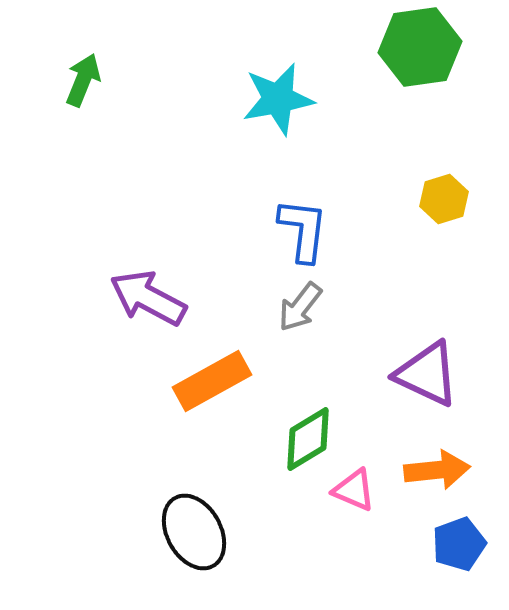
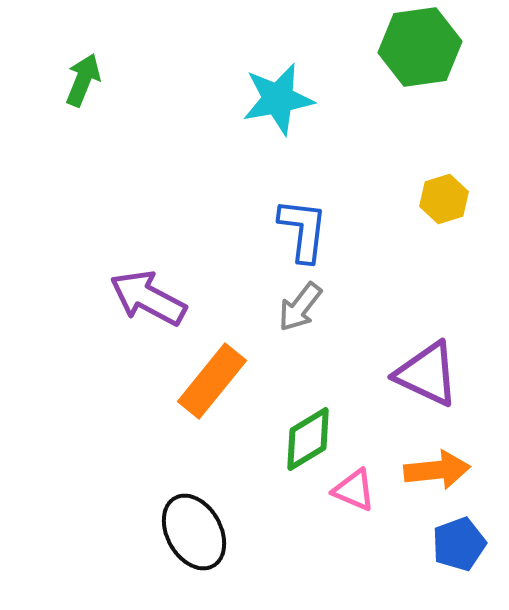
orange rectangle: rotated 22 degrees counterclockwise
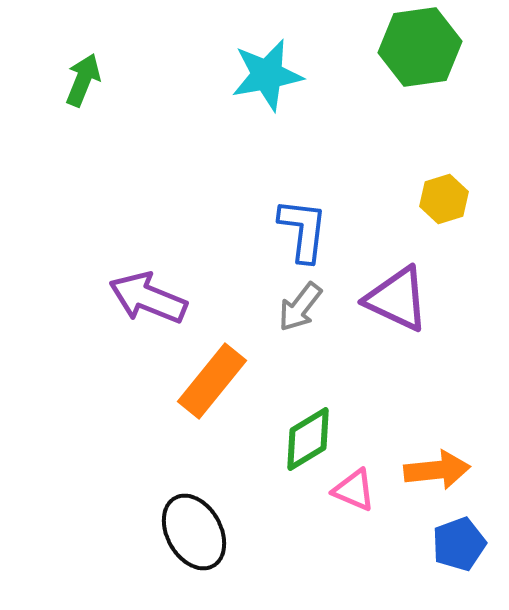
cyan star: moved 11 px left, 24 px up
purple arrow: rotated 6 degrees counterclockwise
purple triangle: moved 30 px left, 75 px up
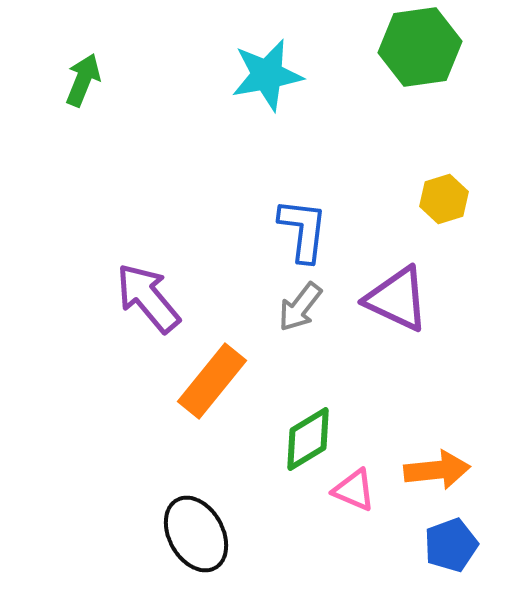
purple arrow: rotated 28 degrees clockwise
black ellipse: moved 2 px right, 2 px down
blue pentagon: moved 8 px left, 1 px down
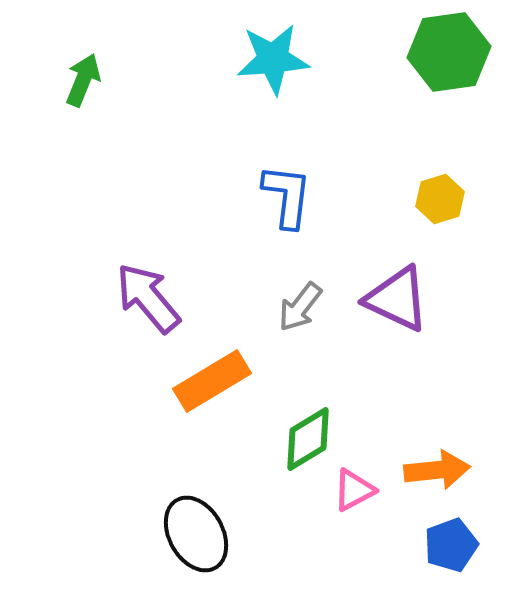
green hexagon: moved 29 px right, 5 px down
cyan star: moved 6 px right, 16 px up; rotated 6 degrees clockwise
yellow hexagon: moved 4 px left
blue L-shape: moved 16 px left, 34 px up
orange rectangle: rotated 20 degrees clockwise
pink triangle: rotated 51 degrees counterclockwise
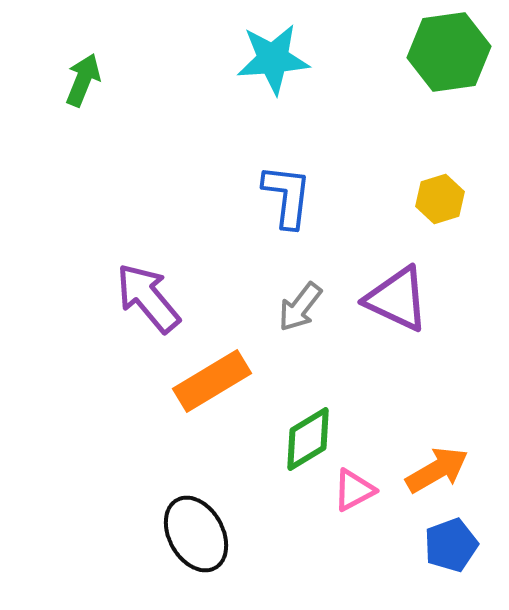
orange arrow: rotated 24 degrees counterclockwise
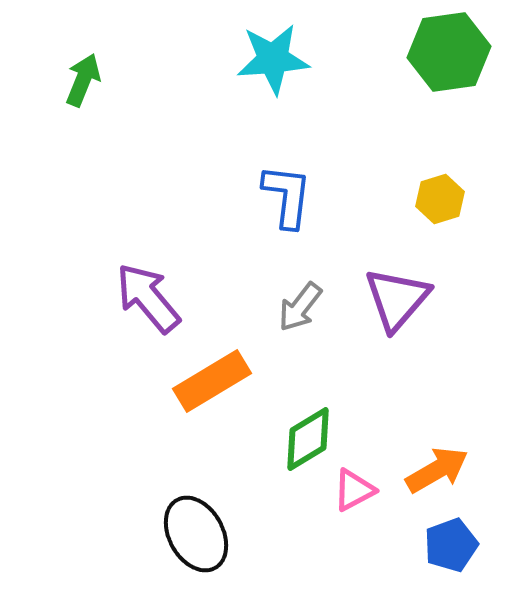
purple triangle: rotated 46 degrees clockwise
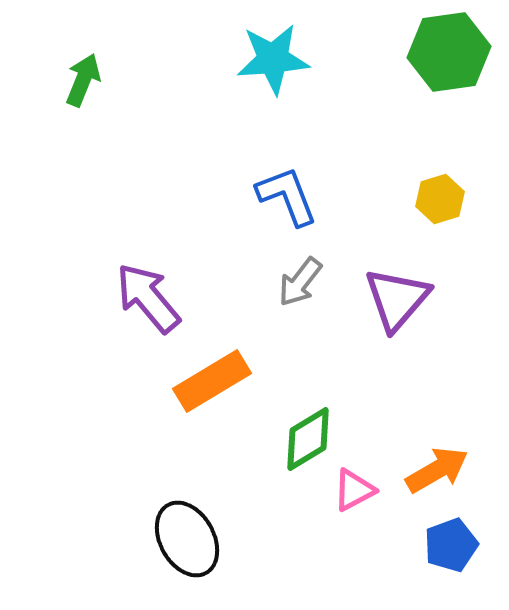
blue L-shape: rotated 28 degrees counterclockwise
gray arrow: moved 25 px up
black ellipse: moved 9 px left, 5 px down
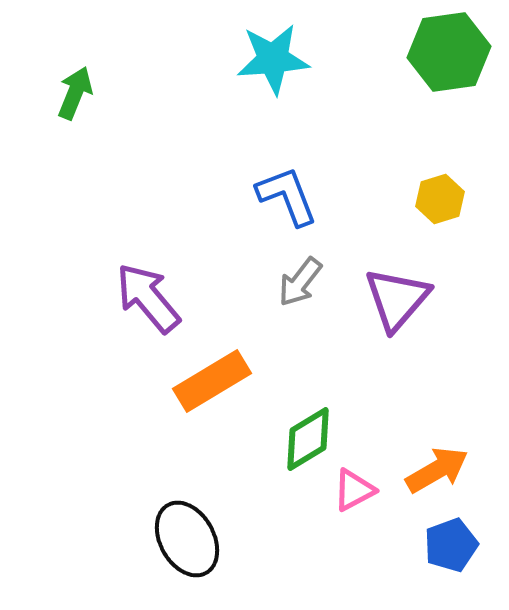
green arrow: moved 8 px left, 13 px down
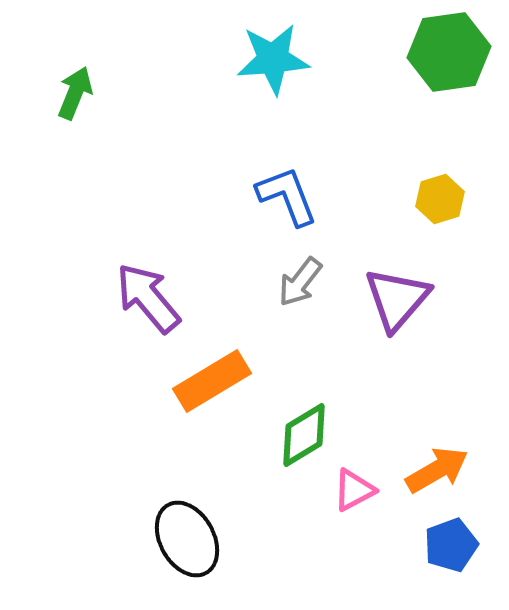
green diamond: moved 4 px left, 4 px up
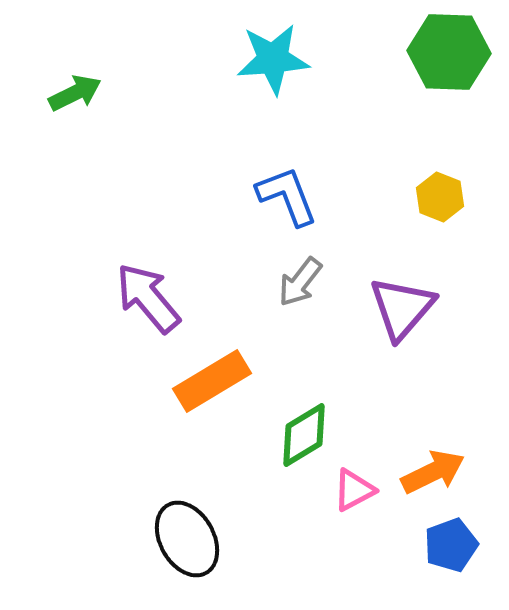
green hexagon: rotated 10 degrees clockwise
green arrow: rotated 42 degrees clockwise
yellow hexagon: moved 2 px up; rotated 21 degrees counterclockwise
purple triangle: moved 5 px right, 9 px down
orange arrow: moved 4 px left, 2 px down; rotated 4 degrees clockwise
